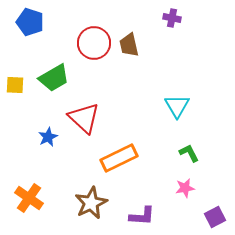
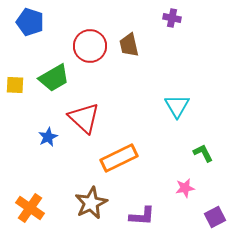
red circle: moved 4 px left, 3 px down
green L-shape: moved 14 px right
orange cross: moved 1 px right, 10 px down
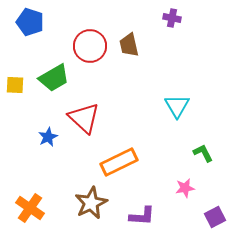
orange rectangle: moved 4 px down
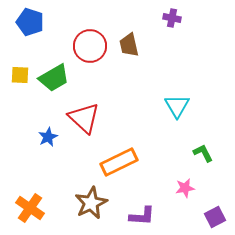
yellow square: moved 5 px right, 10 px up
